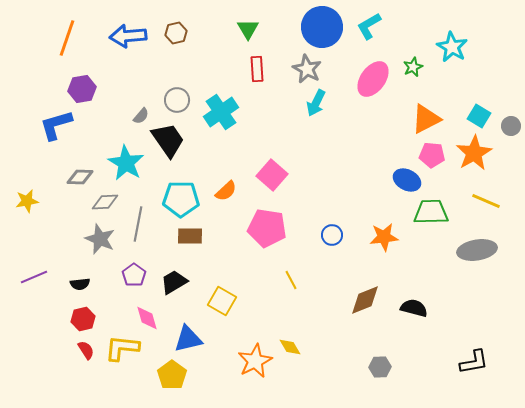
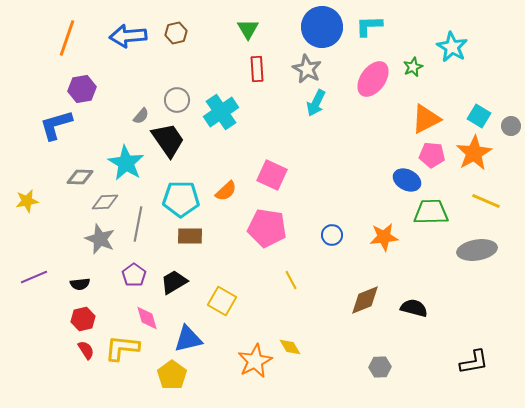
cyan L-shape at (369, 26): rotated 28 degrees clockwise
pink square at (272, 175): rotated 16 degrees counterclockwise
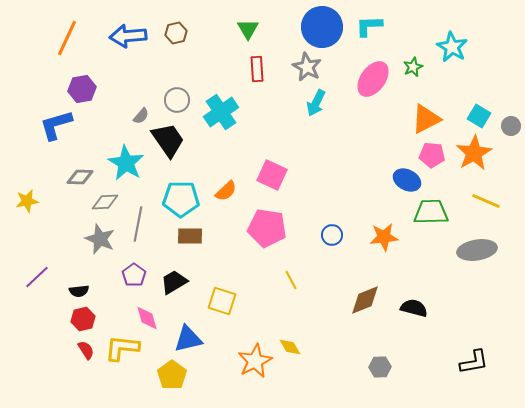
orange line at (67, 38): rotated 6 degrees clockwise
gray star at (307, 69): moved 2 px up
purple line at (34, 277): moved 3 px right; rotated 20 degrees counterclockwise
black semicircle at (80, 284): moved 1 px left, 7 px down
yellow square at (222, 301): rotated 12 degrees counterclockwise
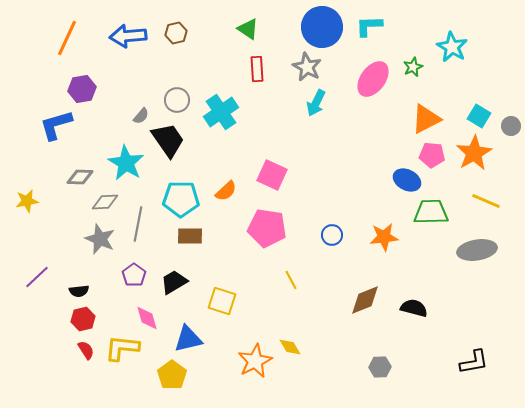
green triangle at (248, 29): rotated 25 degrees counterclockwise
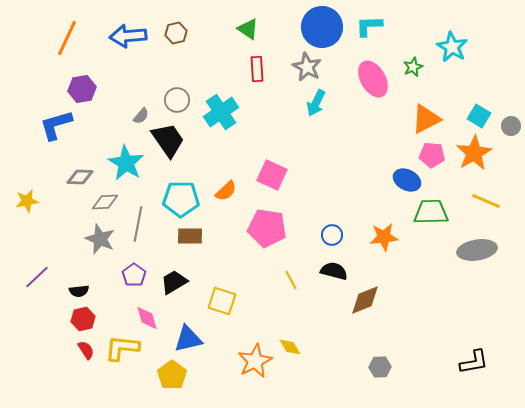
pink ellipse at (373, 79): rotated 66 degrees counterclockwise
black semicircle at (414, 308): moved 80 px left, 37 px up
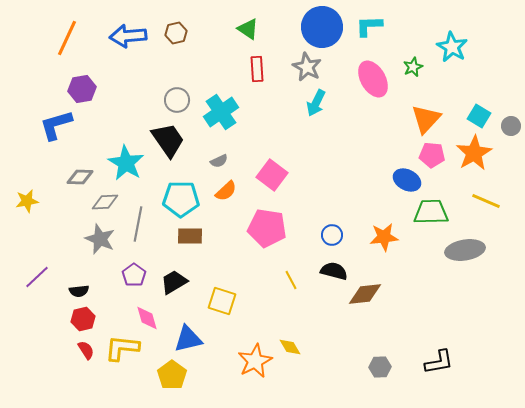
gray semicircle at (141, 116): moved 78 px right, 45 px down; rotated 24 degrees clockwise
orange triangle at (426, 119): rotated 20 degrees counterclockwise
pink square at (272, 175): rotated 12 degrees clockwise
gray ellipse at (477, 250): moved 12 px left
brown diamond at (365, 300): moved 6 px up; rotated 16 degrees clockwise
black L-shape at (474, 362): moved 35 px left
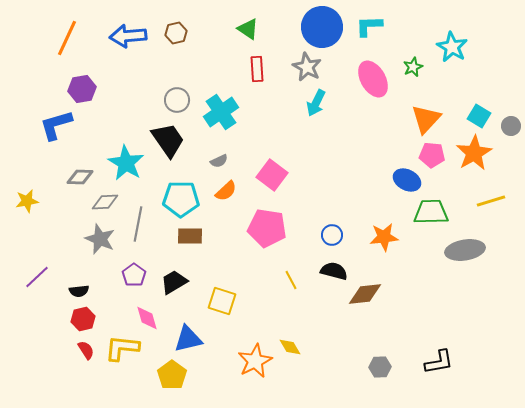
yellow line at (486, 201): moved 5 px right; rotated 40 degrees counterclockwise
